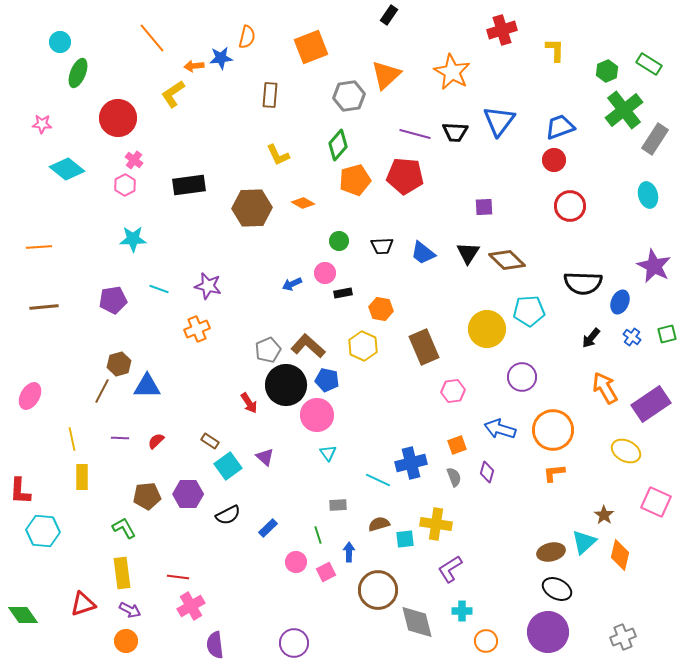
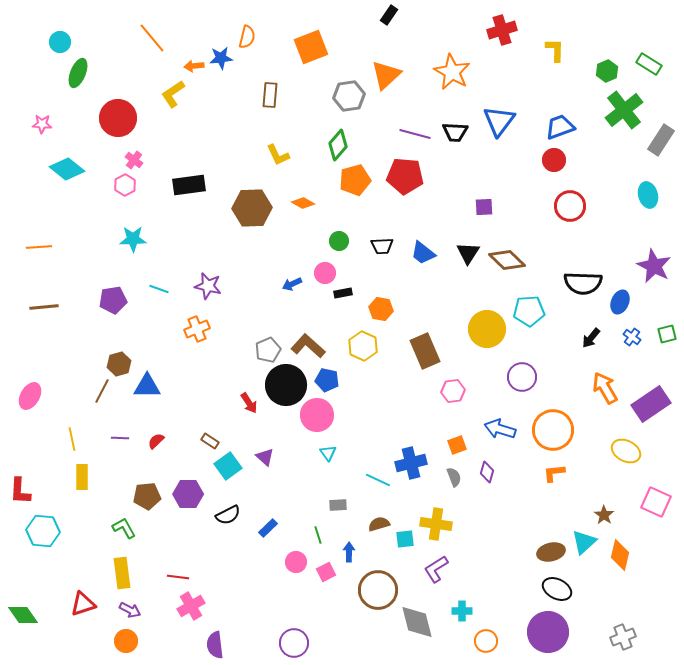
gray rectangle at (655, 139): moved 6 px right, 1 px down
brown rectangle at (424, 347): moved 1 px right, 4 px down
purple L-shape at (450, 569): moved 14 px left
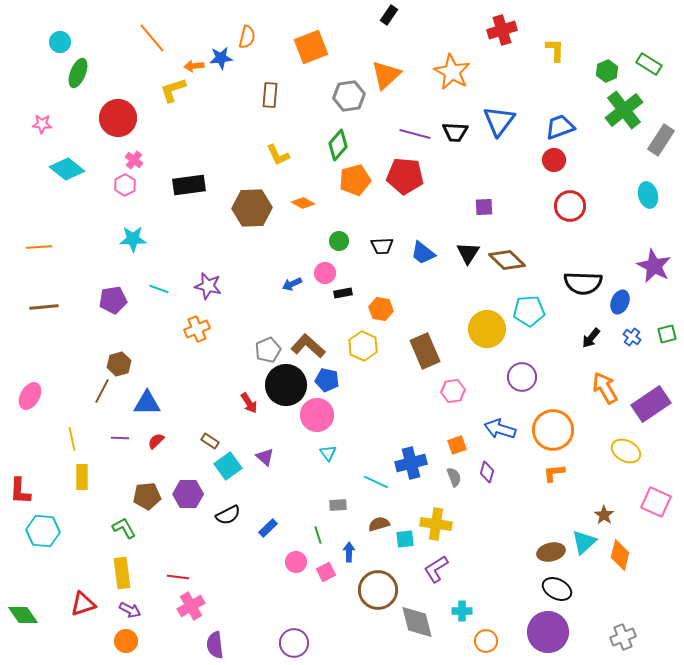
yellow L-shape at (173, 94): moved 4 px up; rotated 16 degrees clockwise
blue triangle at (147, 386): moved 17 px down
cyan line at (378, 480): moved 2 px left, 2 px down
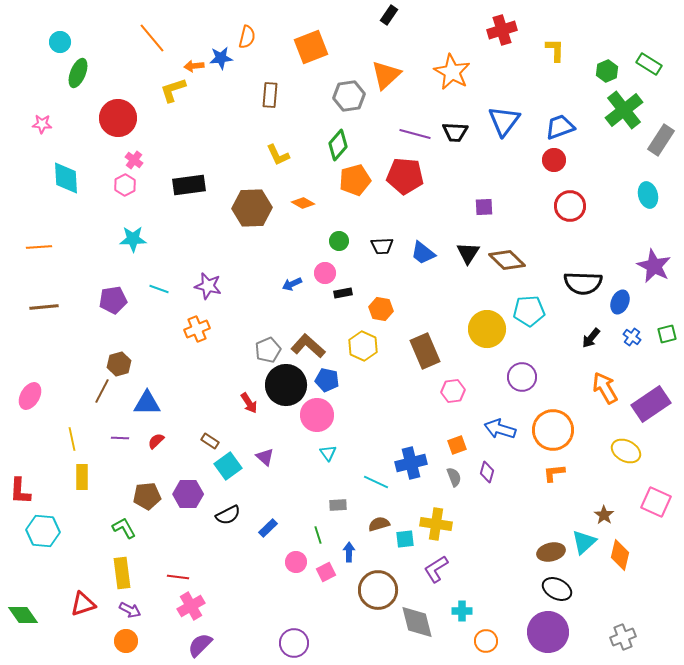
blue triangle at (499, 121): moved 5 px right
cyan diamond at (67, 169): moved 1 px left, 9 px down; rotated 48 degrees clockwise
purple semicircle at (215, 645): moved 15 px left; rotated 52 degrees clockwise
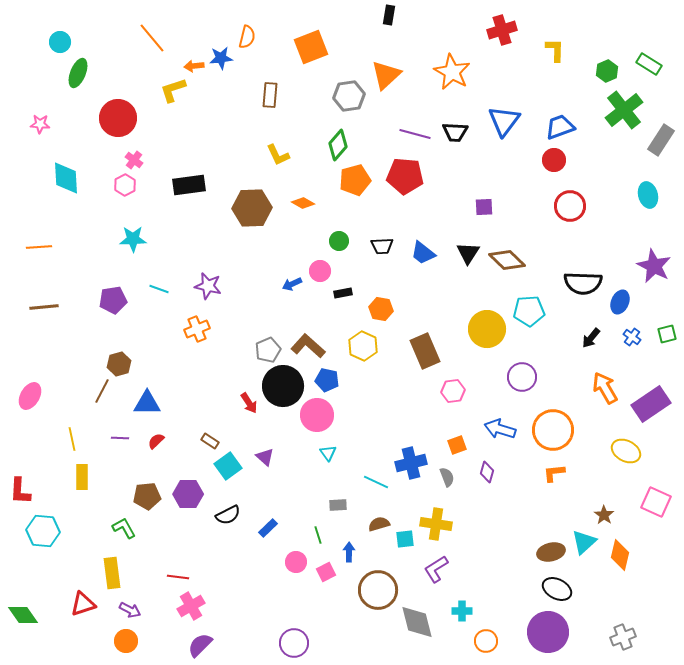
black rectangle at (389, 15): rotated 24 degrees counterclockwise
pink star at (42, 124): moved 2 px left
pink circle at (325, 273): moved 5 px left, 2 px up
black circle at (286, 385): moved 3 px left, 1 px down
gray semicircle at (454, 477): moved 7 px left
yellow rectangle at (122, 573): moved 10 px left
